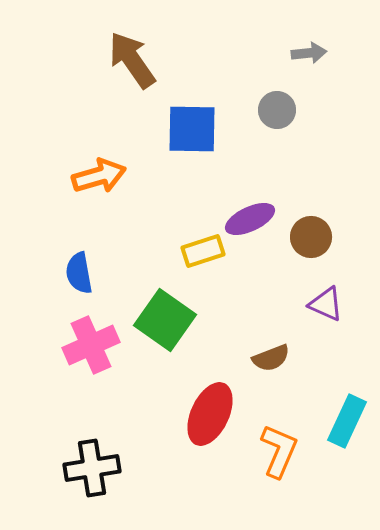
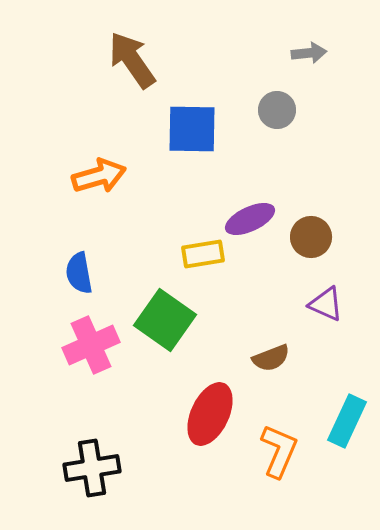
yellow rectangle: moved 3 px down; rotated 9 degrees clockwise
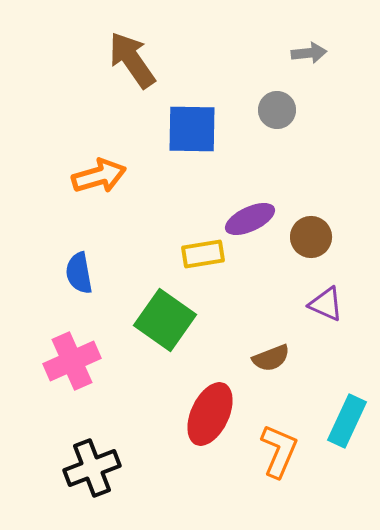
pink cross: moved 19 px left, 16 px down
black cross: rotated 12 degrees counterclockwise
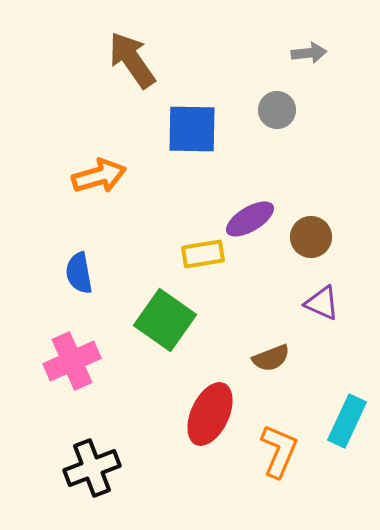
purple ellipse: rotated 6 degrees counterclockwise
purple triangle: moved 4 px left, 1 px up
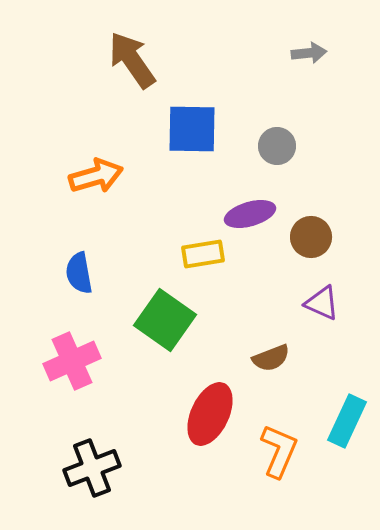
gray circle: moved 36 px down
orange arrow: moved 3 px left
purple ellipse: moved 5 px up; rotated 15 degrees clockwise
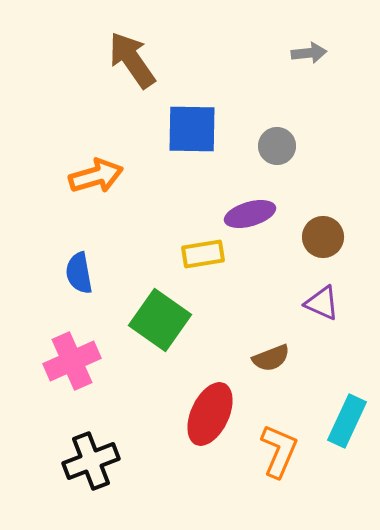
brown circle: moved 12 px right
green square: moved 5 px left
black cross: moved 1 px left, 7 px up
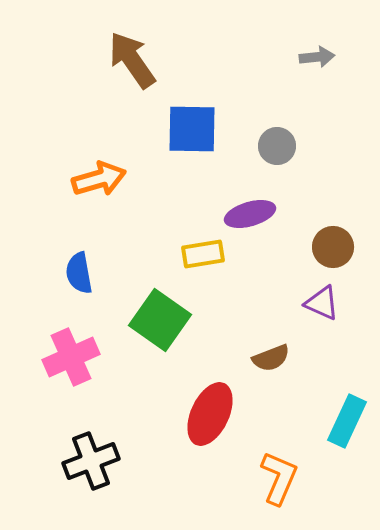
gray arrow: moved 8 px right, 4 px down
orange arrow: moved 3 px right, 3 px down
brown circle: moved 10 px right, 10 px down
pink cross: moved 1 px left, 4 px up
orange L-shape: moved 27 px down
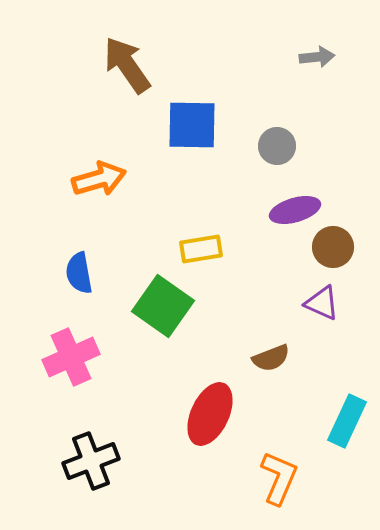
brown arrow: moved 5 px left, 5 px down
blue square: moved 4 px up
purple ellipse: moved 45 px right, 4 px up
yellow rectangle: moved 2 px left, 5 px up
green square: moved 3 px right, 14 px up
